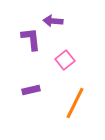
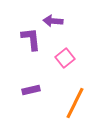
pink square: moved 2 px up
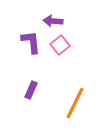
purple L-shape: moved 3 px down
pink square: moved 5 px left, 13 px up
purple rectangle: rotated 54 degrees counterclockwise
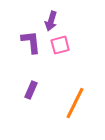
purple arrow: moved 2 px left; rotated 78 degrees counterclockwise
pink square: rotated 24 degrees clockwise
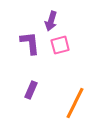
purple L-shape: moved 1 px left, 1 px down
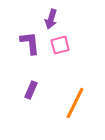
purple arrow: moved 2 px up
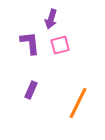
orange line: moved 3 px right
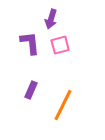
orange line: moved 15 px left, 2 px down
